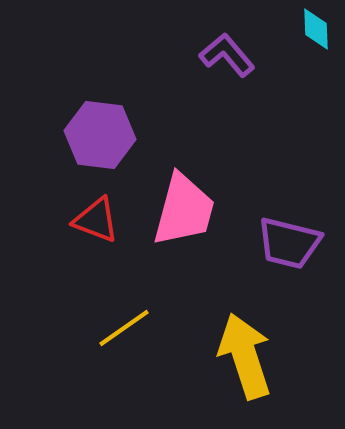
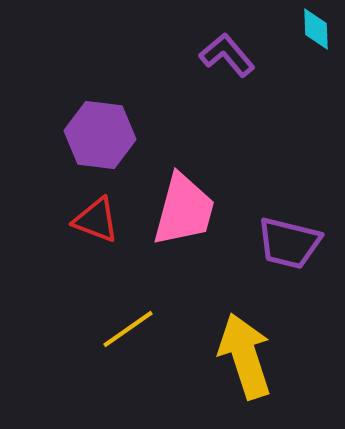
yellow line: moved 4 px right, 1 px down
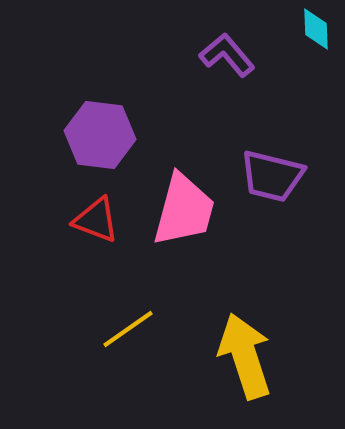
purple trapezoid: moved 17 px left, 67 px up
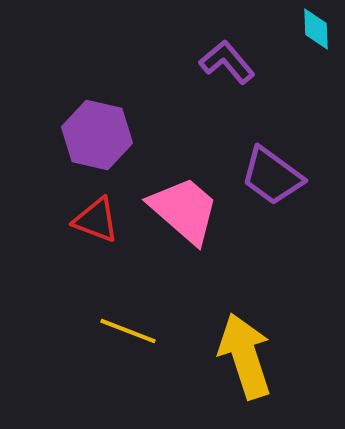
purple L-shape: moved 7 px down
purple hexagon: moved 3 px left; rotated 6 degrees clockwise
purple trapezoid: rotated 22 degrees clockwise
pink trapezoid: rotated 64 degrees counterclockwise
yellow line: moved 2 px down; rotated 56 degrees clockwise
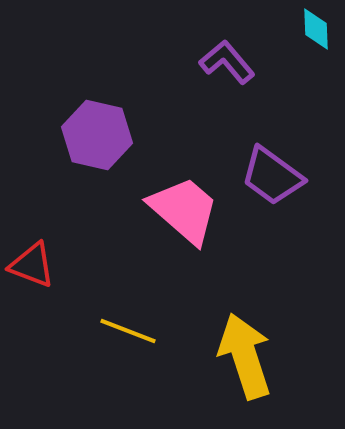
red triangle: moved 64 px left, 45 px down
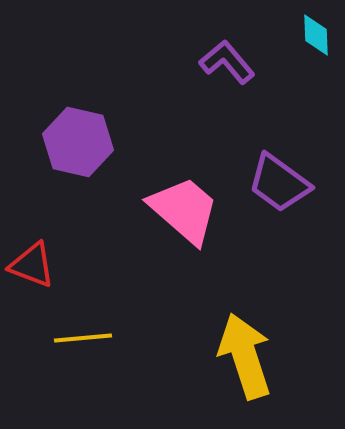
cyan diamond: moved 6 px down
purple hexagon: moved 19 px left, 7 px down
purple trapezoid: moved 7 px right, 7 px down
yellow line: moved 45 px left, 7 px down; rotated 26 degrees counterclockwise
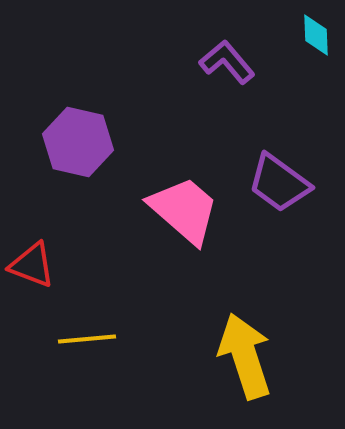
yellow line: moved 4 px right, 1 px down
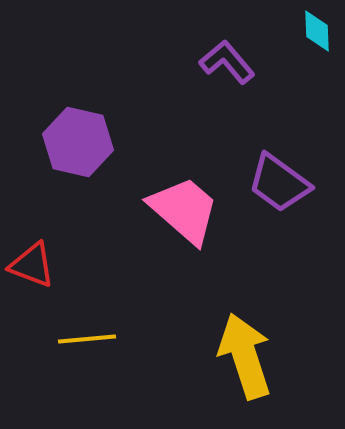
cyan diamond: moved 1 px right, 4 px up
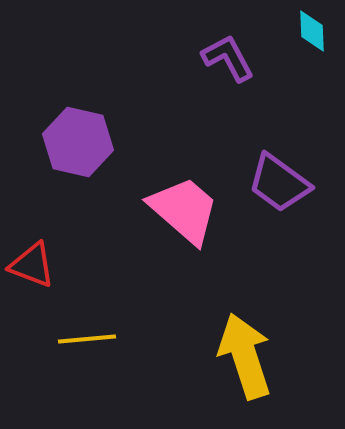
cyan diamond: moved 5 px left
purple L-shape: moved 1 px right, 4 px up; rotated 12 degrees clockwise
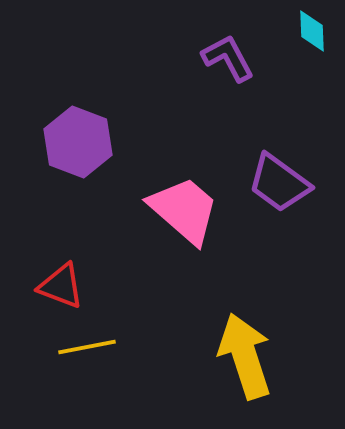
purple hexagon: rotated 8 degrees clockwise
red triangle: moved 29 px right, 21 px down
yellow line: moved 8 px down; rotated 6 degrees counterclockwise
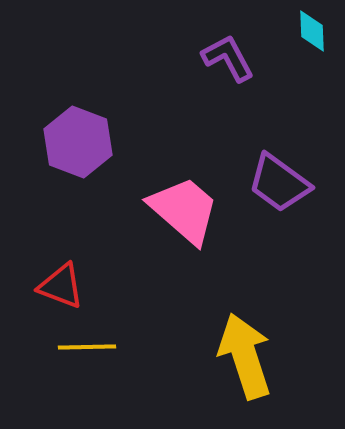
yellow line: rotated 10 degrees clockwise
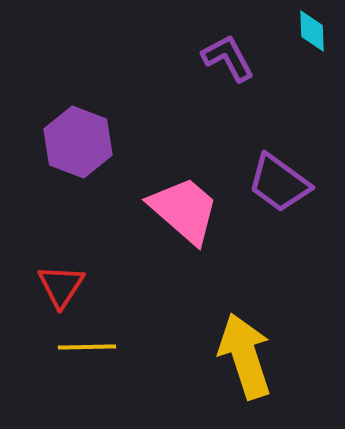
red triangle: rotated 42 degrees clockwise
